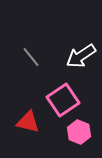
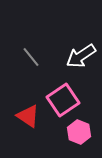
red triangle: moved 6 px up; rotated 20 degrees clockwise
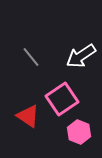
pink square: moved 1 px left, 1 px up
